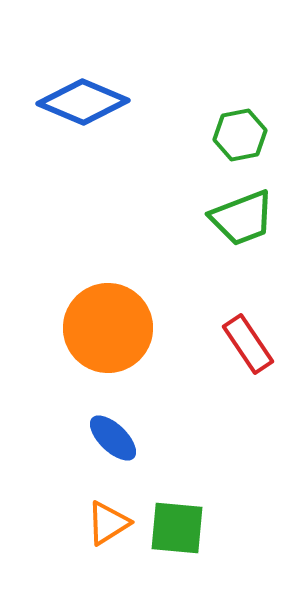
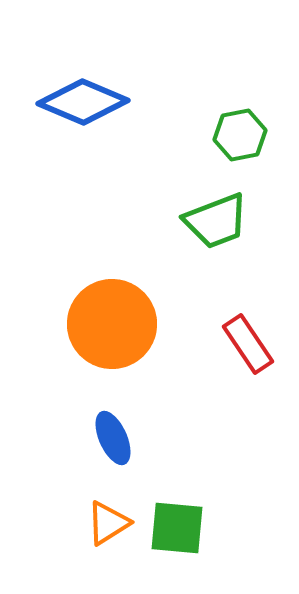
green trapezoid: moved 26 px left, 3 px down
orange circle: moved 4 px right, 4 px up
blue ellipse: rotated 22 degrees clockwise
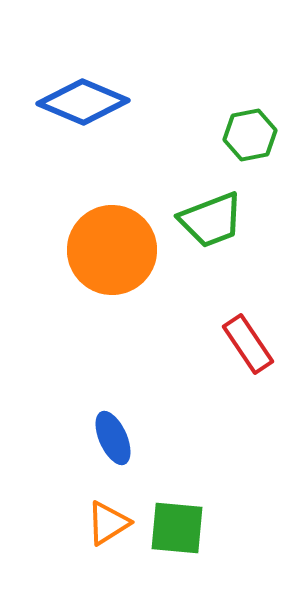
green hexagon: moved 10 px right
green trapezoid: moved 5 px left, 1 px up
orange circle: moved 74 px up
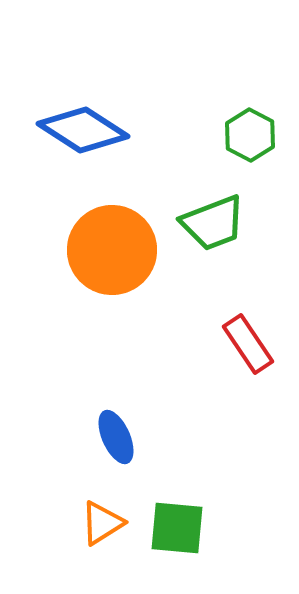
blue diamond: moved 28 px down; rotated 10 degrees clockwise
green hexagon: rotated 21 degrees counterclockwise
green trapezoid: moved 2 px right, 3 px down
blue ellipse: moved 3 px right, 1 px up
orange triangle: moved 6 px left
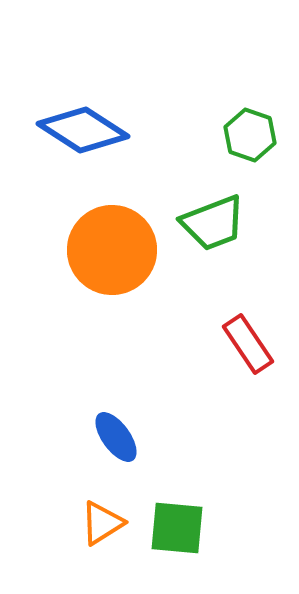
green hexagon: rotated 9 degrees counterclockwise
blue ellipse: rotated 12 degrees counterclockwise
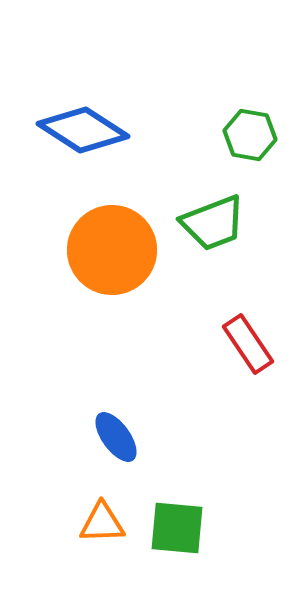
green hexagon: rotated 9 degrees counterclockwise
orange triangle: rotated 30 degrees clockwise
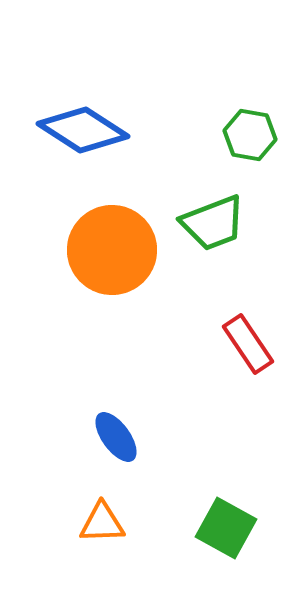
green square: moved 49 px right; rotated 24 degrees clockwise
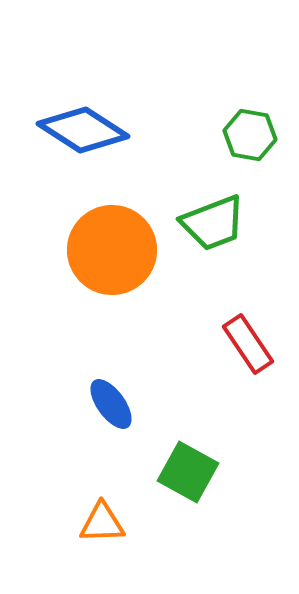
blue ellipse: moved 5 px left, 33 px up
green square: moved 38 px left, 56 px up
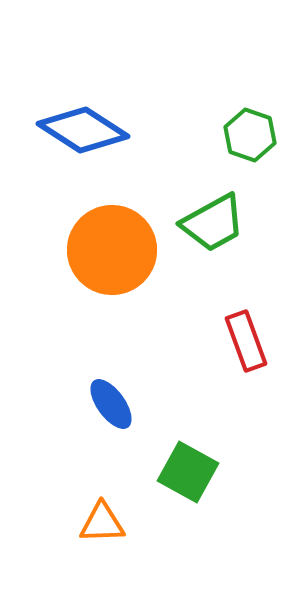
green hexagon: rotated 9 degrees clockwise
green trapezoid: rotated 8 degrees counterclockwise
red rectangle: moved 2 px left, 3 px up; rotated 14 degrees clockwise
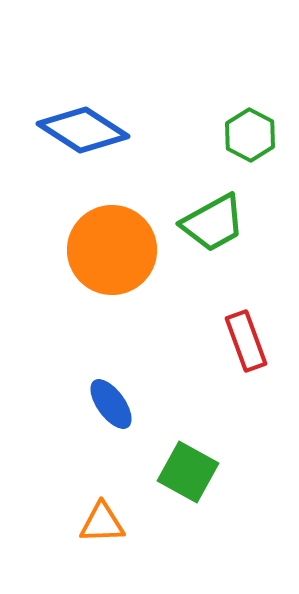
green hexagon: rotated 9 degrees clockwise
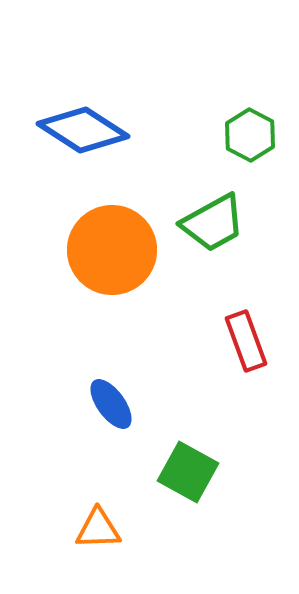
orange triangle: moved 4 px left, 6 px down
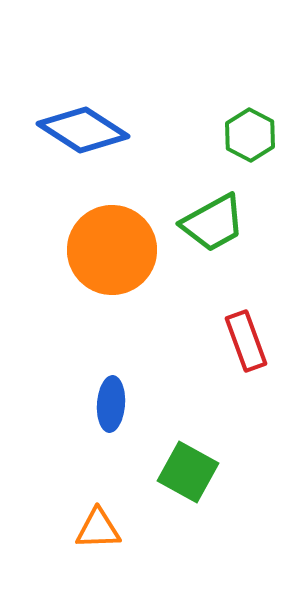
blue ellipse: rotated 40 degrees clockwise
